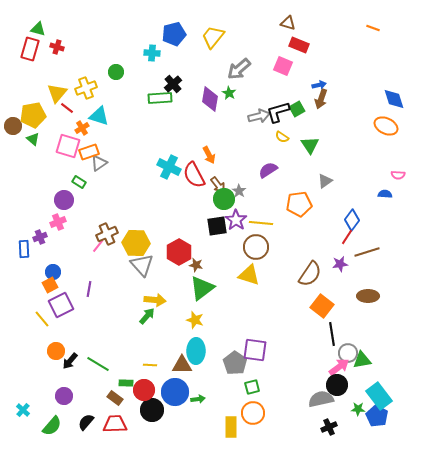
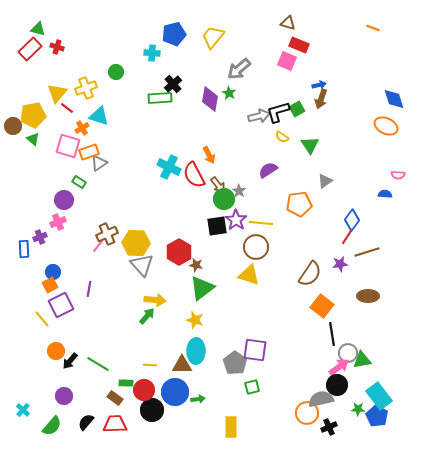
red rectangle at (30, 49): rotated 30 degrees clockwise
pink square at (283, 66): moved 4 px right, 5 px up
orange circle at (253, 413): moved 54 px right
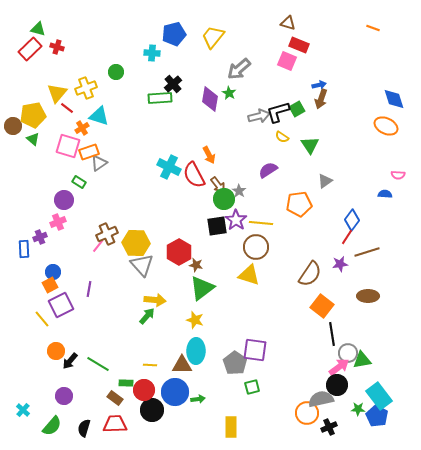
black semicircle at (86, 422): moved 2 px left, 6 px down; rotated 24 degrees counterclockwise
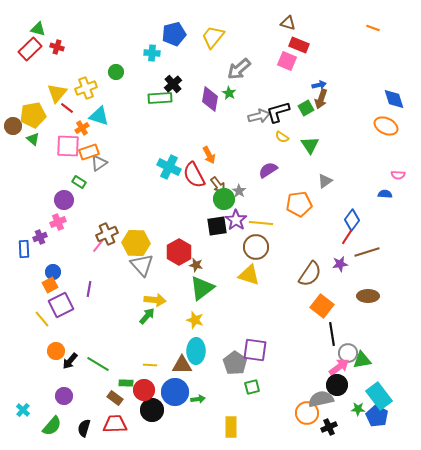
green square at (297, 109): moved 9 px right, 1 px up
pink square at (68, 146): rotated 15 degrees counterclockwise
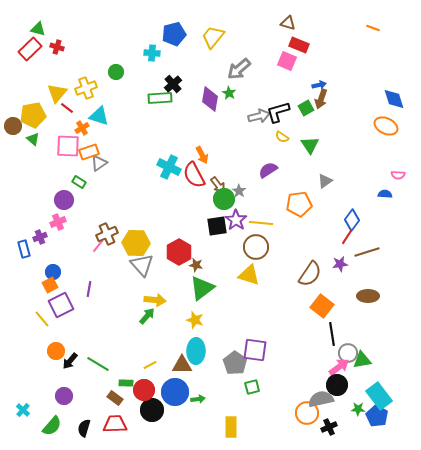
orange arrow at (209, 155): moved 7 px left
blue rectangle at (24, 249): rotated 12 degrees counterclockwise
yellow line at (150, 365): rotated 32 degrees counterclockwise
